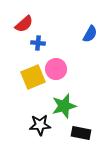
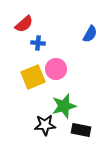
black star: moved 5 px right
black rectangle: moved 3 px up
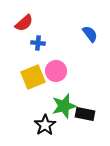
red semicircle: moved 1 px up
blue semicircle: rotated 66 degrees counterclockwise
pink circle: moved 2 px down
black star: rotated 30 degrees counterclockwise
black rectangle: moved 4 px right, 16 px up
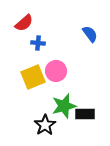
black rectangle: rotated 12 degrees counterclockwise
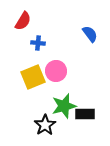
red semicircle: moved 1 px left, 2 px up; rotated 18 degrees counterclockwise
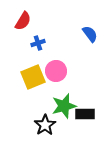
blue cross: rotated 24 degrees counterclockwise
